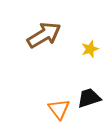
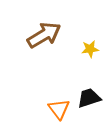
yellow star: rotated 12 degrees clockwise
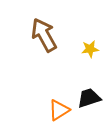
brown arrow: rotated 88 degrees counterclockwise
orange triangle: moved 1 px down; rotated 35 degrees clockwise
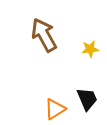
black trapezoid: moved 2 px left, 1 px down; rotated 85 degrees clockwise
orange triangle: moved 4 px left, 1 px up
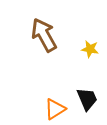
yellow star: rotated 18 degrees clockwise
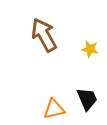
orange triangle: moved 1 px left; rotated 20 degrees clockwise
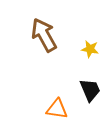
black trapezoid: moved 3 px right, 9 px up
orange triangle: moved 3 px right; rotated 20 degrees clockwise
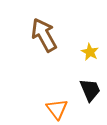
yellow star: moved 3 px down; rotated 18 degrees clockwise
orange triangle: rotated 45 degrees clockwise
